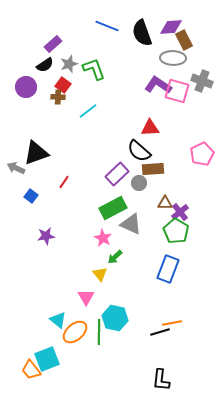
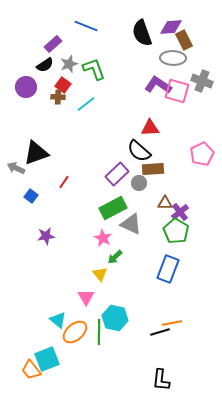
blue line at (107, 26): moved 21 px left
cyan line at (88, 111): moved 2 px left, 7 px up
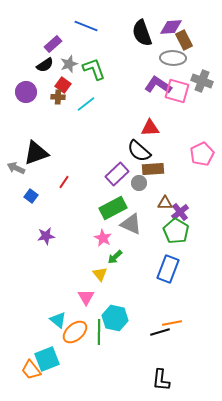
purple circle at (26, 87): moved 5 px down
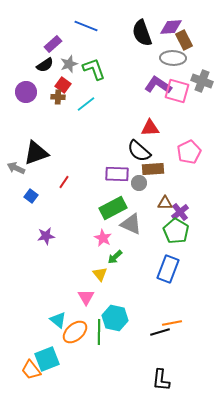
pink pentagon at (202, 154): moved 13 px left, 2 px up
purple rectangle at (117, 174): rotated 45 degrees clockwise
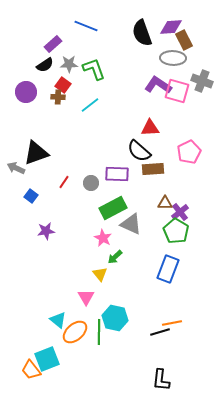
gray star at (69, 64): rotated 18 degrees clockwise
cyan line at (86, 104): moved 4 px right, 1 px down
gray circle at (139, 183): moved 48 px left
purple star at (46, 236): moved 5 px up
